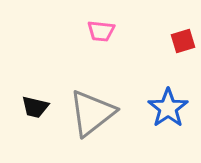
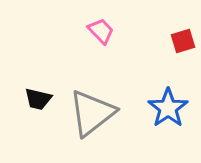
pink trapezoid: rotated 140 degrees counterclockwise
black trapezoid: moved 3 px right, 8 px up
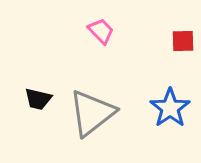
red square: rotated 15 degrees clockwise
blue star: moved 2 px right
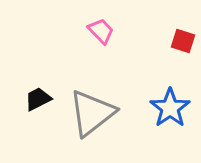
red square: rotated 20 degrees clockwise
black trapezoid: rotated 140 degrees clockwise
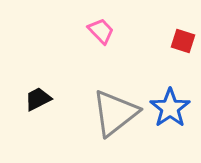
gray triangle: moved 23 px right
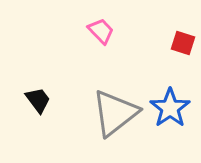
red square: moved 2 px down
black trapezoid: moved 1 px down; rotated 80 degrees clockwise
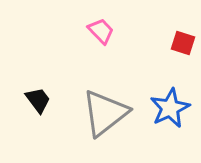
blue star: rotated 9 degrees clockwise
gray triangle: moved 10 px left
